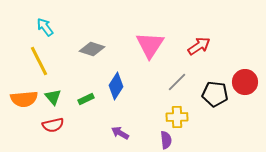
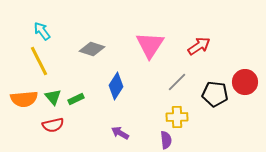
cyan arrow: moved 3 px left, 4 px down
green rectangle: moved 10 px left
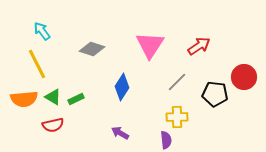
yellow line: moved 2 px left, 3 px down
red circle: moved 1 px left, 5 px up
blue diamond: moved 6 px right, 1 px down
green triangle: rotated 18 degrees counterclockwise
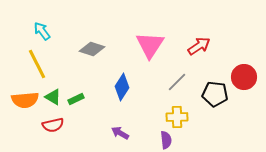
orange semicircle: moved 1 px right, 1 px down
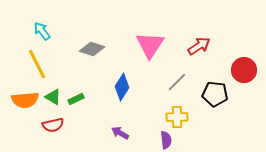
red circle: moved 7 px up
